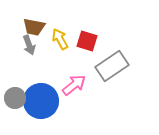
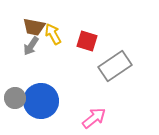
yellow arrow: moved 7 px left, 5 px up
gray arrow: moved 2 px right, 1 px down; rotated 54 degrees clockwise
gray rectangle: moved 3 px right
pink arrow: moved 20 px right, 33 px down
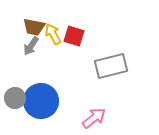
red square: moved 13 px left, 5 px up
gray rectangle: moved 4 px left; rotated 20 degrees clockwise
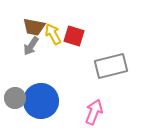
pink arrow: moved 6 px up; rotated 30 degrees counterclockwise
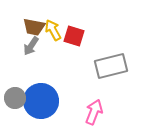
yellow arrow: moved 4 px up
